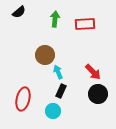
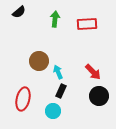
red rectangle: moved 2 px right
brown circle: moved 6 px left, 6 px down
black circle: moved 1 px right, 2 px down
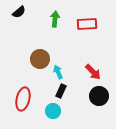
brown circle: moved 1 px right, 2 px up
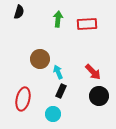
black semicircle: rotated 32 degrees counterclockwise
green arrow: moved 3 px right
cyan circle: moved 3 px down
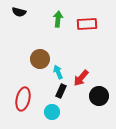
black semicircle: rotated 88 degrees clockwise
red arrow: moved 12 px left, 6 px down; rotated 84 degrees clockwise
cyan circle: moved 1 px left, 2 px up
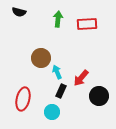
brown circle: moved 1 px right, 1 px up
cyan arrow: moved 1 px left
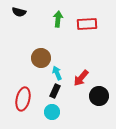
cyan arrow: moved 1 px down
black rectangle: moved 6 px left
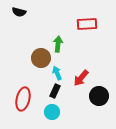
green arrow: moved 25 px down
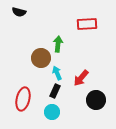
black circle: moved 3 px left, 4 px down
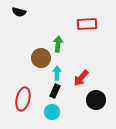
cyan arrow: rotated 24 degrees clockwise
